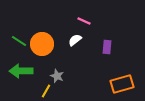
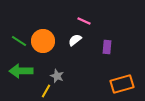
orange circle: moved 1 px right, 3 px up
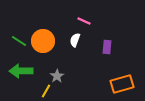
white semicircle: rotated 32 degrees counterclockwise
gray star: rotated 16 degrees clockwise
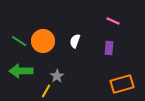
pink line: moved 29 px right
white semicircle: moved 1 px down
purple rectangle: moved 2 px right, 1 px down
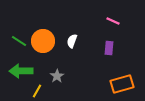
white semicircle: moved 3 px left
yellow line: moved 9 px left
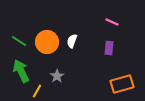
pink line: moved 1 px left, 1 px down
orange circle: moved 4 px right, 1 px down
green arrow: rotated 65 degrees clockwise
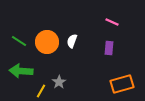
green arrow: rotated 60 degrees counterclockwise
gray star: moved 2 px right, 6 px down
yellow line: moved 4 px right
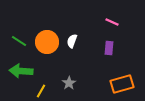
gray star: moved 10 px right, 1 px down
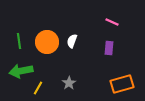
green line: rotated 49 degrees clockwise
green arrow: rotated 15 degrees counterclockwise
yellow line: moved 3 px left, 3 px up
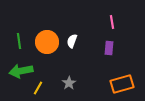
pink line: rotated 56 degrees clockwise
